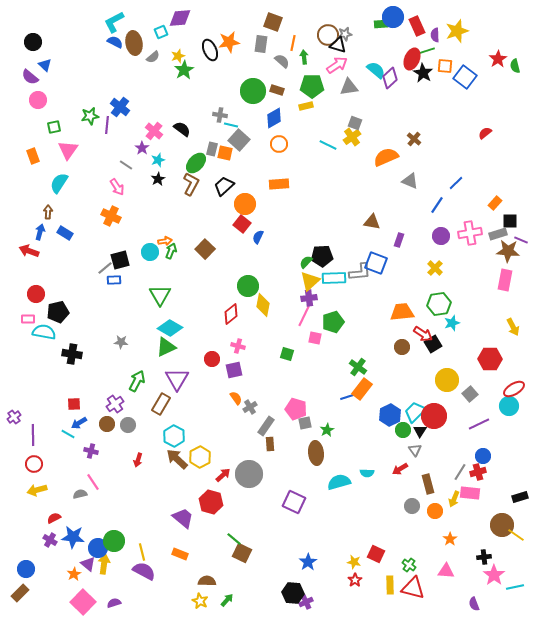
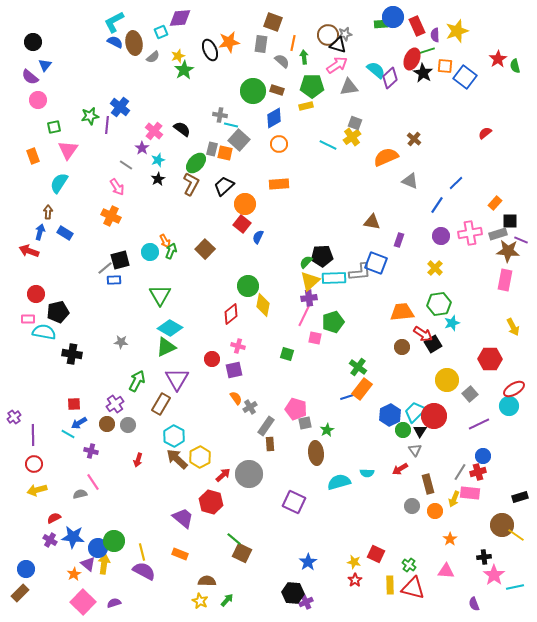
blue triangle at (45, 65): rotated 24 degrees clockwise
orange arrow at (165, 241): rotated 72 degrees clockwise
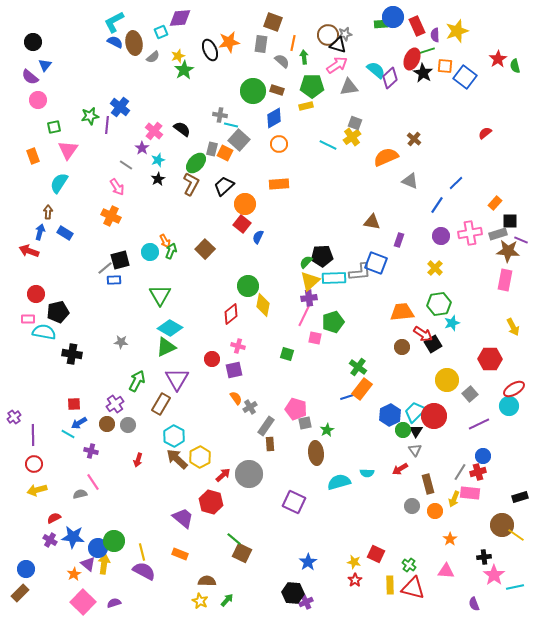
orange square at (225, 153): rotated 14 degrees clockwise
black triangle at (420, 431): moved 4 px left
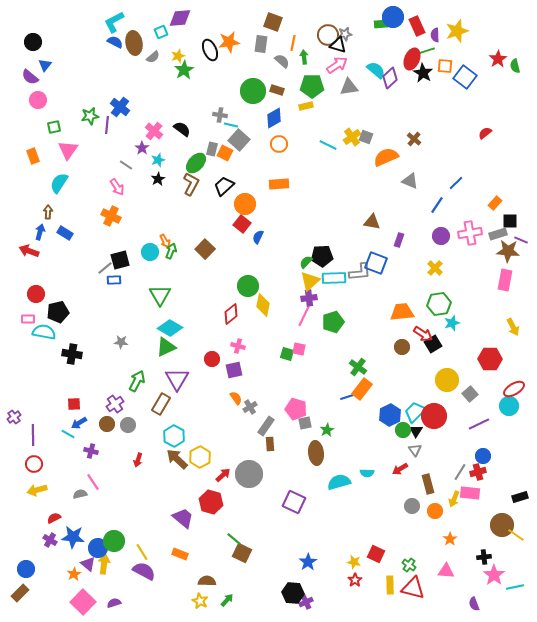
gray square at (355, 123): moved 11 px right, 14 px down
pink square at (315, 338): moved 16 px left, 11 px down
yellow line at (142, 552): rotated 18 degrees counterclockwise
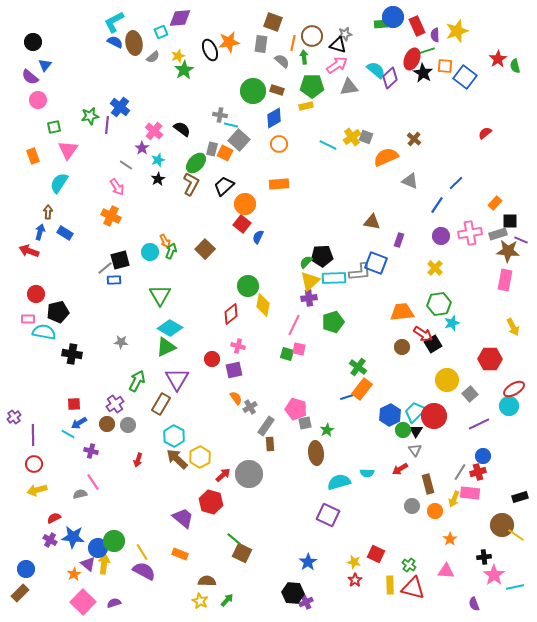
brown circle at (328, 35): moved 16 px left, 1 px down
pink line at (304, 316): moved 10 px left, 9 px down
purple square at (294, 502): moved 34 px right, 13 px down
